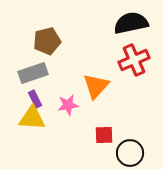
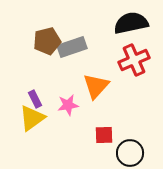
gray rectangle: moved 39 px right, 26 px up
yellow triangle: rotated 40 degrees counterclockwise
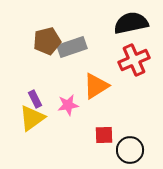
orange triangle: rotated 16 degrees clockwise
black circle: moved 3 px up
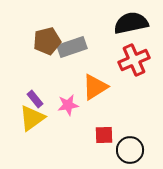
orange triangle: moved 1 px left, 1 px down
purple rectangle: rotated 12 degrees counterclockwise
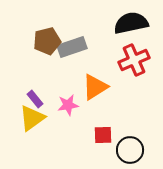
red square: moved 1 px left
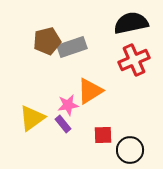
orange triangle: moved 5 px left, 4 px down
purple rectangle: moved 28 px right, 25 px down
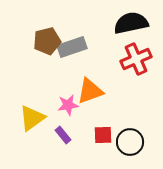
red cross: moved 2 px right, 1 px up
orange triangle: rotated 12 degrees clockwise
purple rectangle: moved 11 px down
black circle: moved 8 px up
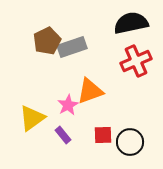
brown pentagon: rotated 12 degrees counterclockwise
red cross: moved 2 px down
pink star: rotated 20 degrees counterclockwise
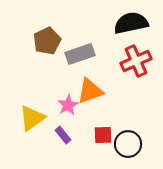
gray rectangle: moved 8 px right, 7 px down
black circle: moved 2 px left, 2 px down
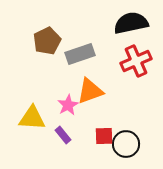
yellow triangle: rotated 40 degrees clockwise
red square: moved 1 px right, 1 px down
black circle: moved 2 px left
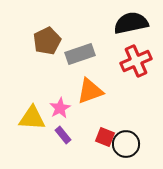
pink star: moved 8 px left, 3 px down
red square: moved 1 px right, 1 px down; rotated 24 degrees clockwise
